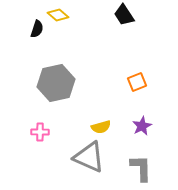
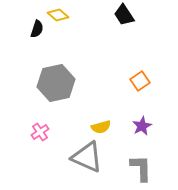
orange square: moved 3 px right, 1 px up; rotated 12 degrees counterclockwise
pink cross: rotated 36 degrees counterclockwise
gray triangle: moved 2 px left
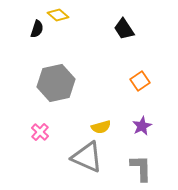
black trapezoid: moved 14 px down
pink cross: rotated 12 degrees counterclockwise
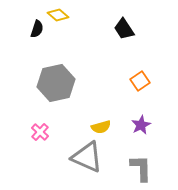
purple star: moved 1 px left, 1 px up
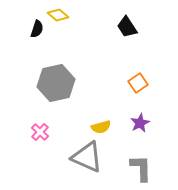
black trapezoid: moved 3 px right, 2 px up
orange square: moved 2 px left, 2 px down
purple star: moved 1 px left, 2 px up
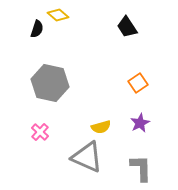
gray hexagon: moved 6 px left; rotated 24 degrees clockwise
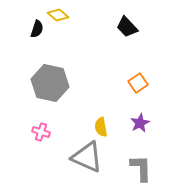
black trapezoid: rotated 10 degrees counterclockwise
yellow semicircle: rotated 96 degrees clockwise
pink cross: moved 1 px right; rotated 24 degrees counterclockwise
